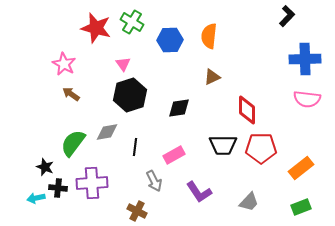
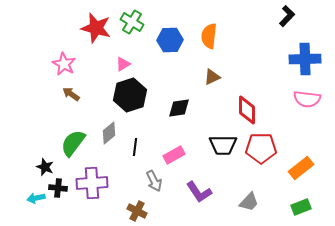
pink triangle: rotated 35 degrees clockwise
gray diamond: moved 2 px right, 1 px down; rotated 30 degrees counterclockwise
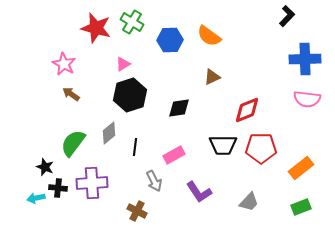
orange semicircle: rotated 60 degrees counterclockwise
red diamond: rotated 68 degrees clockwise
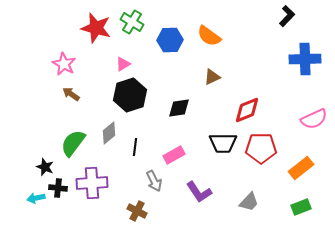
pink semicircle: moved 7 px right, 20 px down; rotated 32 degrees counterclockwise
black trapezoid: moved 2 px up
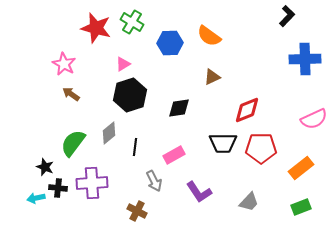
blue hexagon: moved 3 px down
